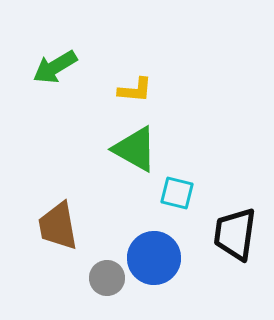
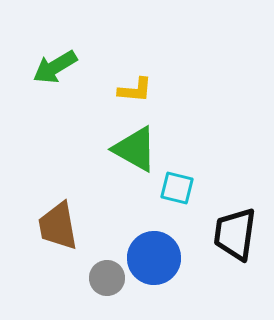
cyan square: moved 5 px up
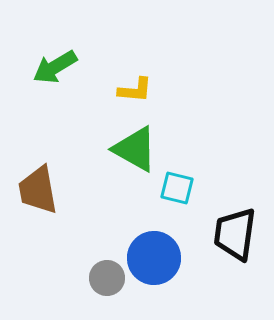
brown trapezoid: moved 20 px left, 36 px up
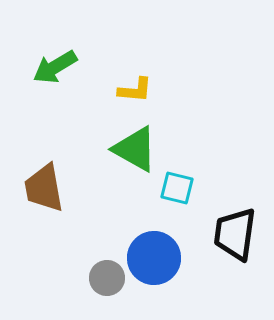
brown trapezoid: moved 6 px right, 2 px up
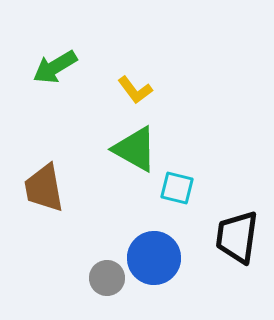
yellow L-shape: rotated 48 degrees clockwise
black trapezoid: moved 2 px right, 3 px down
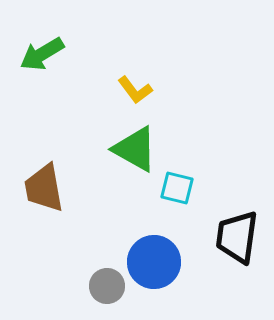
green arrow: moved 13 px left, 13 px up
blue circle: moved 4 px down
gray circle: moved 8 px down
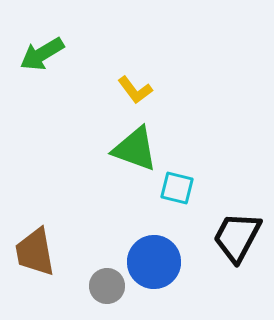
green triangle: rotated 9 degrees counterclockwise
brown trapezoid: moved 9 px left, 64 px down
black trapezoid: rotated 20 degrees clockwise
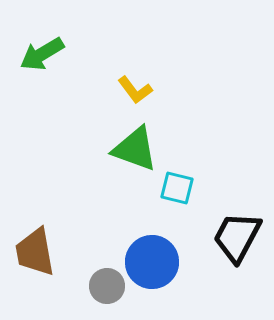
blue circle: moved 2 px left
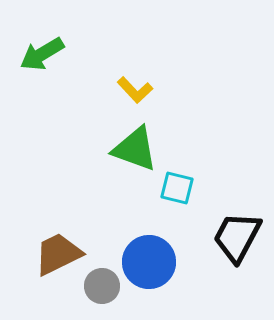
yellow L-shape: rotated 6 degrees counterclockwise
brown trapezoid: moved 23 px right, 2 px down; rotated 74 degrees clockwise
blue circle: moved 3 px left
gray circle: moved 5 px left
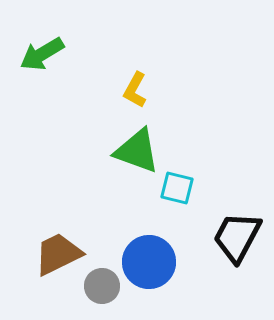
yellow L-shape: rotated 72 degrees clockwise
green triangle: moved 2 px right, 2 px down
